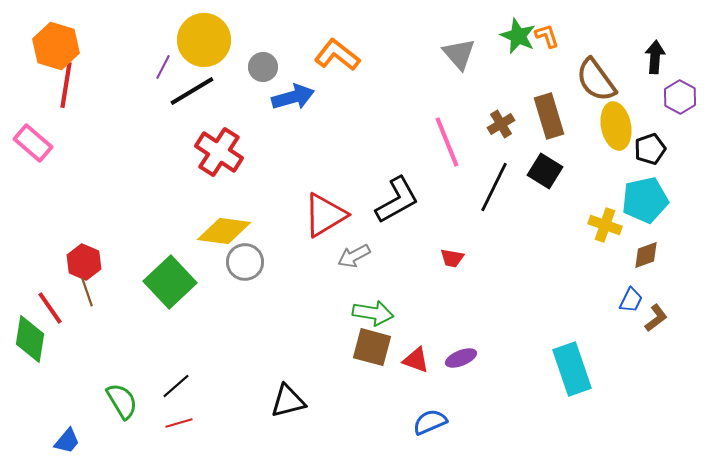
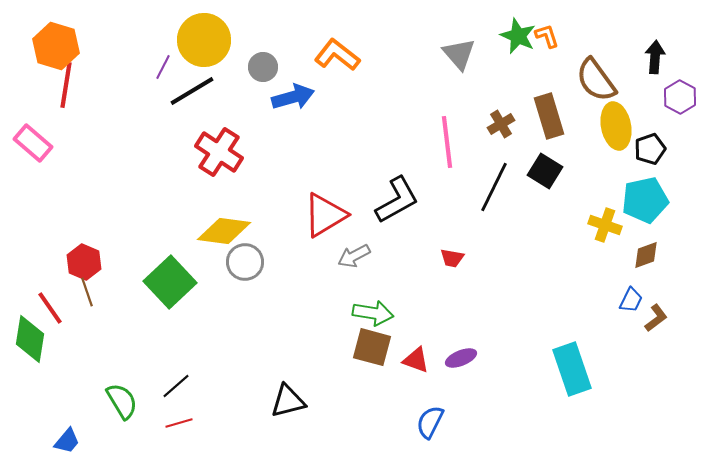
pink line at (447, 142): rotated 15 degrees clockwise
blue semicircle at (430, 422): rotated 40 degrees counterclockwise
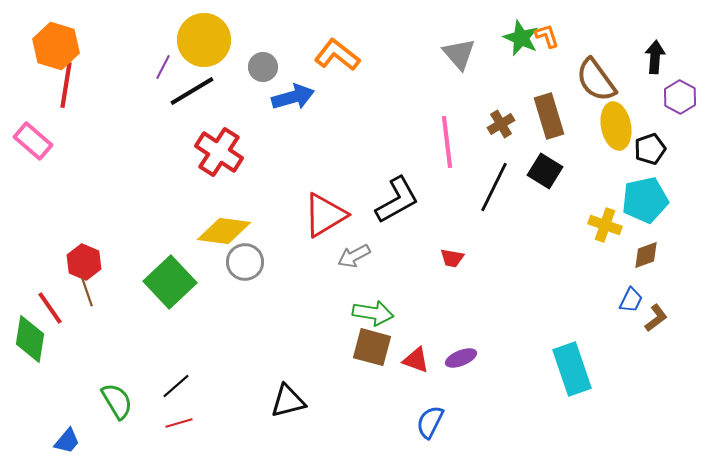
green star at (518, 36): moved 3 px right, 2 px down
pink rectangle at (33, 143): moved 2 px up
green semicircle at (122, 401): moved 5 px left
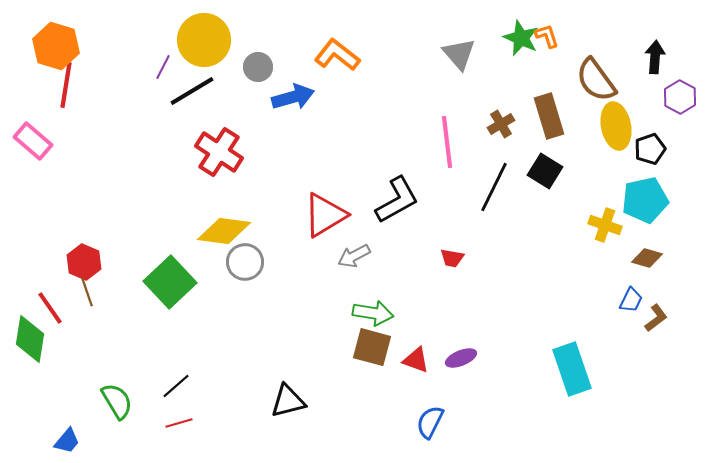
gray circle at (263, 67): moved 5 px left
brown diamond at (646, 255): moved 1 px right, 3 px down; rotated 36 degrees clockwise
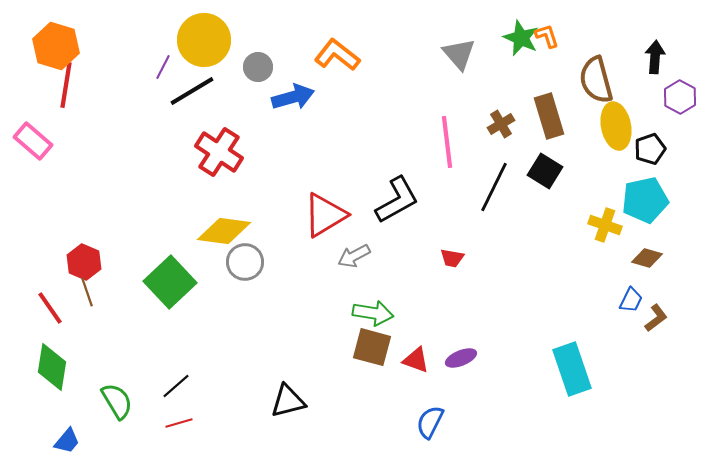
brown semicircle at (596, 80): rotated 21 degrees clockwise
green diamond at (30, 339): moved 22 px right, 28 px down
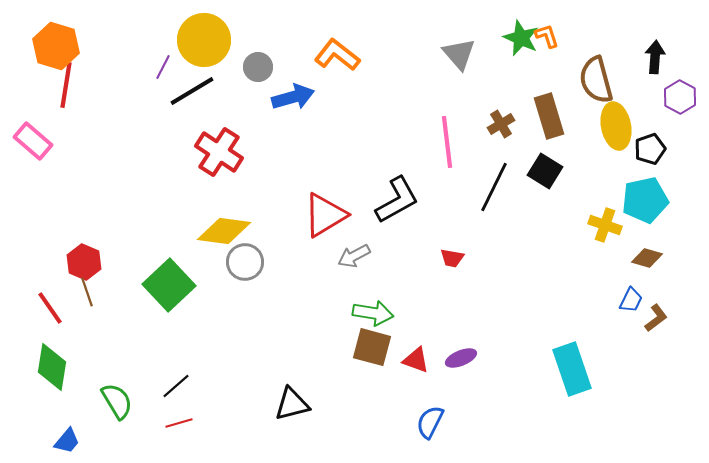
green square at (170, 282): moved 1 px left, 3 px down
black triangle at (288, 401): moved 4 px right, 3 px down
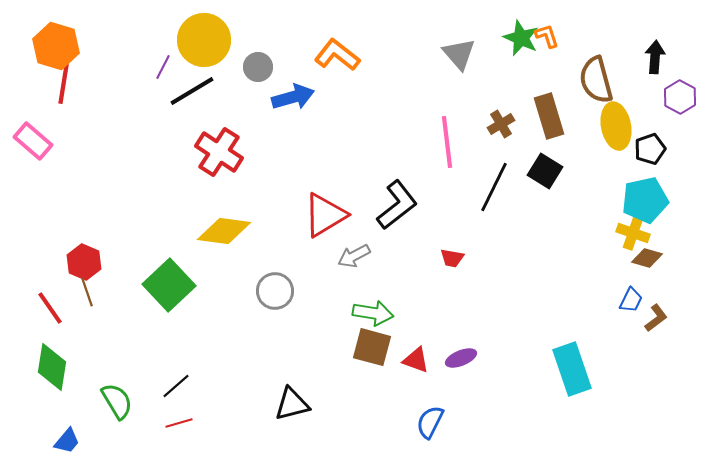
red line at (66, 85): moved 2 px left, 4 px up
black L-shape at (397, 200): moved 5 px down; rotated 9 degrees counterclockwise
yellow cross at (605, 225): moved 28 px right, 8 px down
gray circle at (245, 262): moved 30 px right, 29 px down
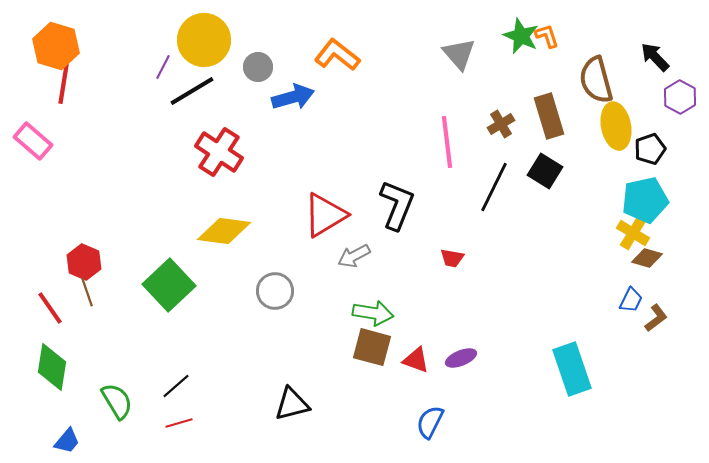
green star at (521, 38): moved 2 px up
black arrow at (655, 57): rotated 48 degrees counterclockwise
black L-shape at (397, 205): rotated 30 degrees counterclockwise
yellow cross at (633, 233): rotated 12 degrees clockwise
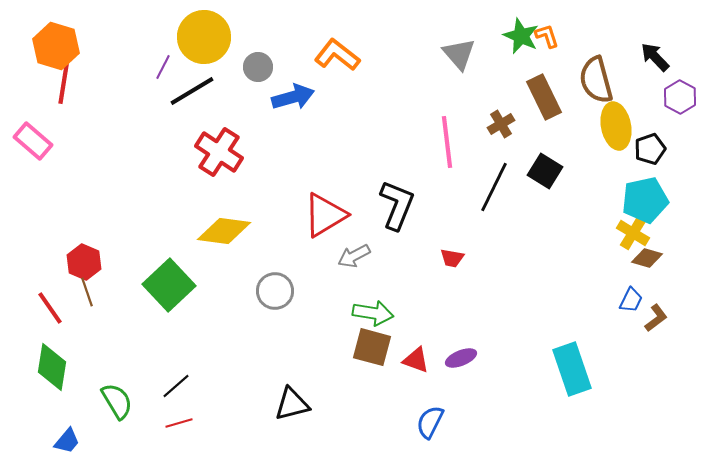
yellow circle at (204, 40): moved 3 px up
brown rectangle at (549, 116): moved 5 px left, 19 px up; rotated 9 degrees counterclockwise
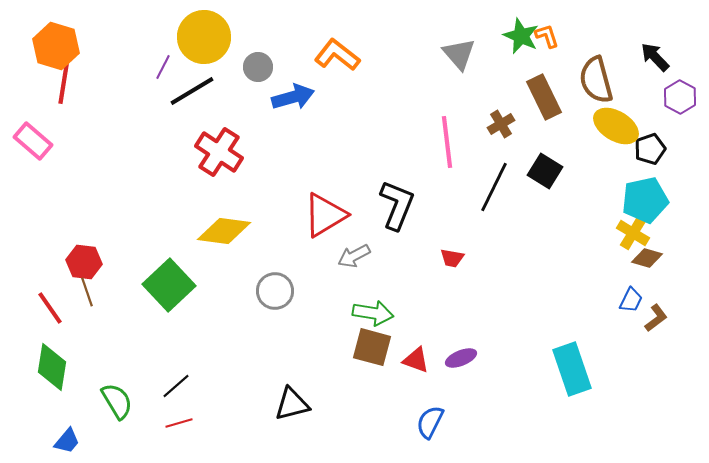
yellow ellipse at (616, 126): rotated 48 degrees counterclockwise
red hexagon at (84, 262): rotated 16 degrees counterclockwise
